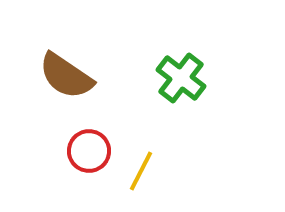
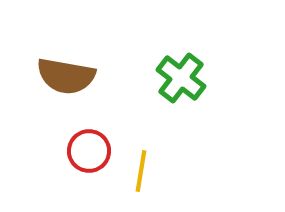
brown semicircle: rotated 24 degrees counterclockwise
yellow line: rotated 18 degrees counterclockwise
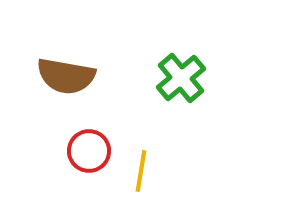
green cross: rotated 12 degrees clockwise
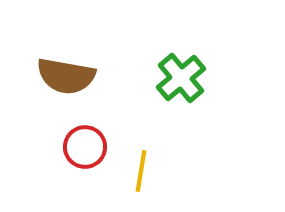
red circle: moved 4 px left, 4 px up
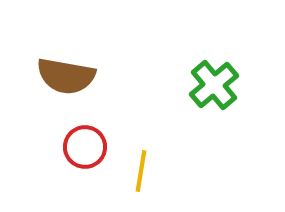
green cross: moved 33 px right, 7 px down
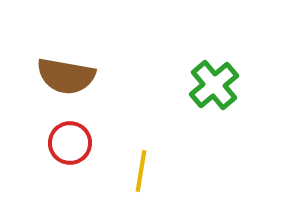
red circle: moved 15 px left, 4 px up
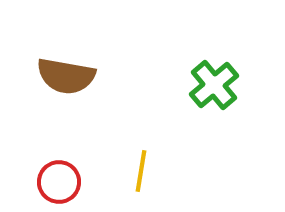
red circle: moved 11 px left, 39 px down
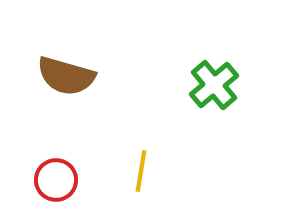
brown semicircle: rotated 6 degrees clockwise
red circle: moved 3 px left, 2 px up
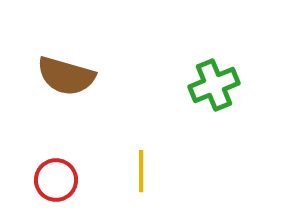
green cross: rotated 18 degrees clockwise
yellow line: rotated 9 degrees counterclockwise
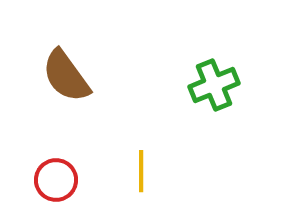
brown semicircle: rotated 38 degrees clockwise
